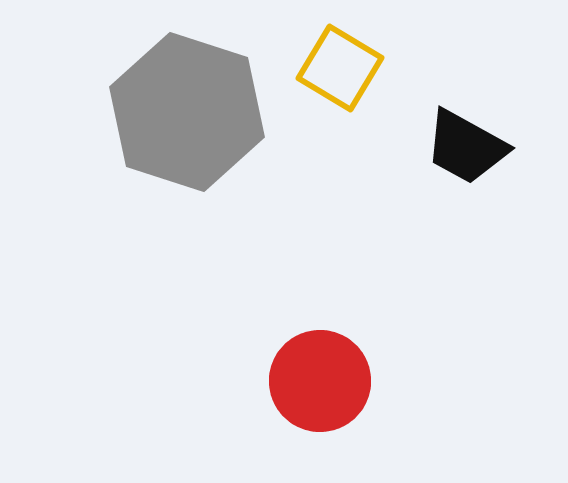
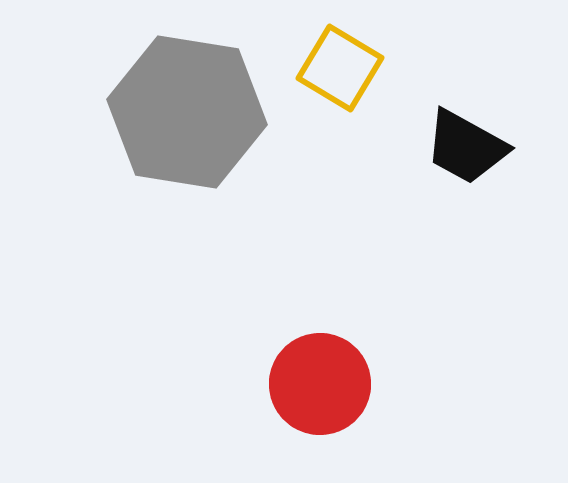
gray hexagon: rotated 9 degrees counterclockwise
red circle: moved 3 px down
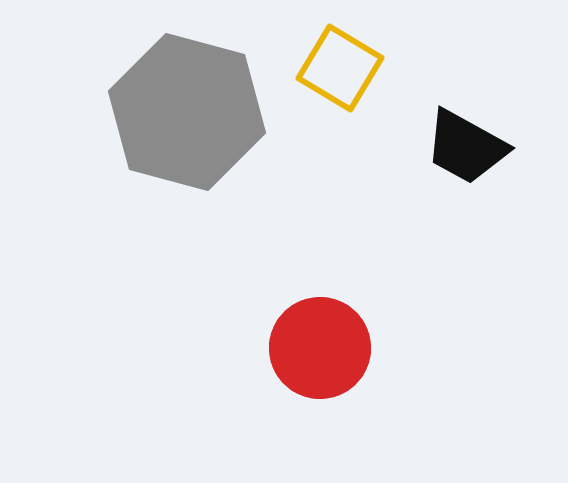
gray hexagon: rotated 6 degrees clockwise
red circle: moved 36 px up
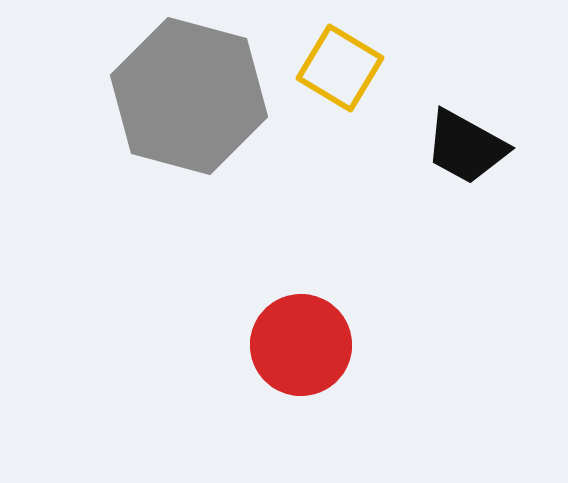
gray hexagon: moved 2 px right, 16 px up
red circle: moved 19 px left, 3 px up
